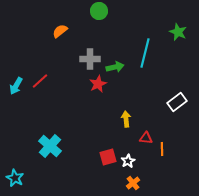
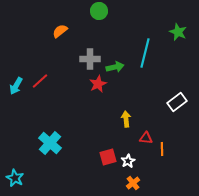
cyan cross: moved 3 px up
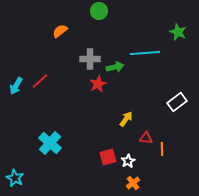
cyan line: rotated 72 degrees clockwise
yellow arrow: rotated 42 degrees clockwise
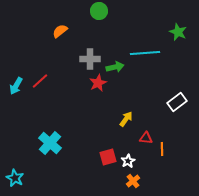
red star: moved 1 px up
orange cross: moved 2 px up
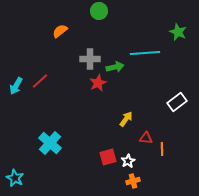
orange cross: rotated 24 degrees clockwise
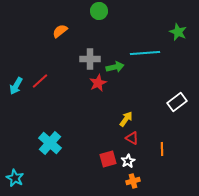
red triangle: moved 14 px left; rotated 24 degrees clockwise
red square: moved 2 px down
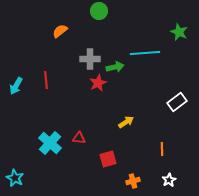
green star: moved 1 px right
red line: moved 6 px right, 1 px up; rotated 54 degrees counterclockwise
yellow arrow: moved 3 px down; rotated 21 degrees clockwise
red triangle: moved 53 px left; rotated 24 degrees counterclockwise
white star: moved 41 px right, 19 px down
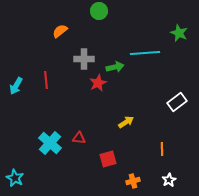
green star: moved 1 px down
gray cross: moved 6 px left
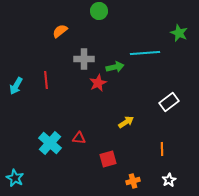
white rectangle: moved 8 px left
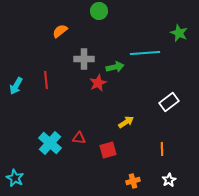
red square: moved 9 px up
